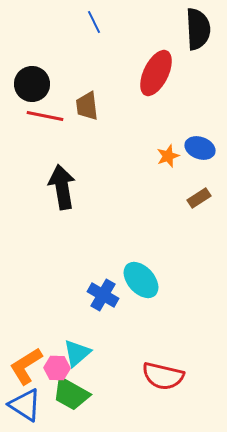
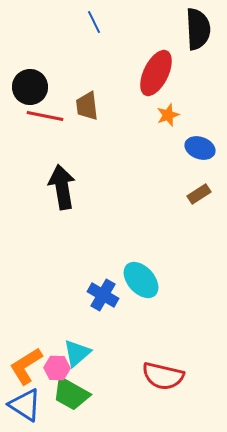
black circle: moved 2 px left, 3 px down
orange star: moved 41 px up
brown rectangle: moved 4 px up
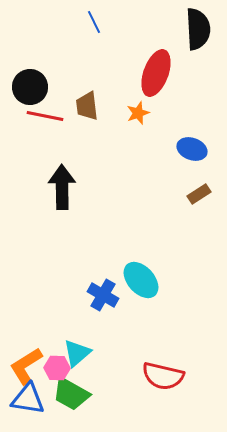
red ellipse: rotated 6 degrees counterclockwise
orange star: moved 30 px left, 2 px up
blue ellipse: moved 8 px left, 1 px down
black arrow: rotated 9 degrees clockwise
blue triangle: moved 3 px right, 6 px up; rotated 24 degrees counterclockwise
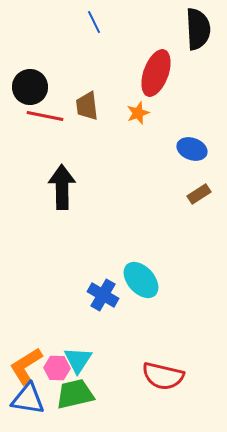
cyan triangle: moved 1 px right, 7 px down; rotated 16 degrees counterclockwise
green trapezoid: moved 4 px right; rotated 138 degrees clockwise
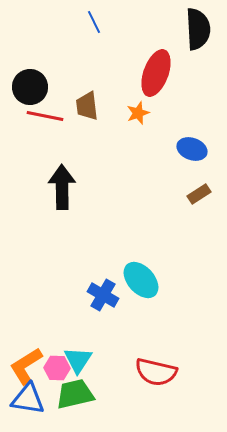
red semicircle: moved 7 px left, 4 px up
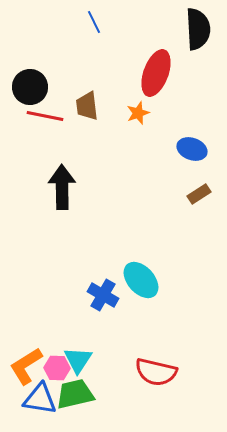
blue triangle: moved 12 px right
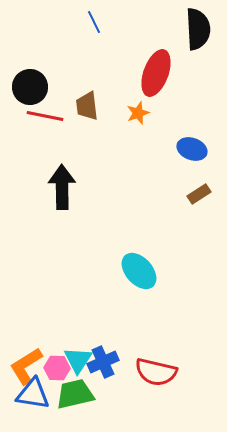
cyan ellipse: moved 2 px left, 9 px up
blue cross: moved 67 px down; rotated 36 degrees clockwise
blue triangle: moved 7 px left, 5 px up
